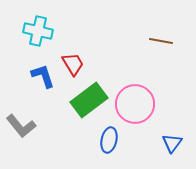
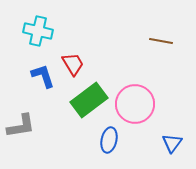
gray L-shape: rotated 60 degrees counterclockwise
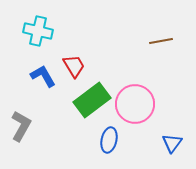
brown line: rotated 20 degrees counterclockwise
red trapezoid: moved 1 px right, 2 px down
blue L-shape: rotated 12 degrees counterclockwise
green rectangle: moved 3 px right
gray L-shape: rotated 52 degrees counterclockwise
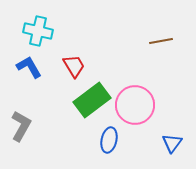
blue L-shape: moved 14 px left, 9 px up
pink circle: moved 1 px down
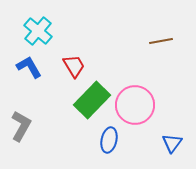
cyan cross: rotated 28 degrees clockwise
green rectangle: rotated 9 degrees counterclockwise
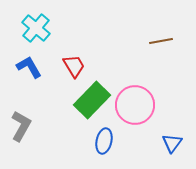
cyan cross: moved 2 px left, 3 px up
blue ellipse: moved 5 px left, 1 px down
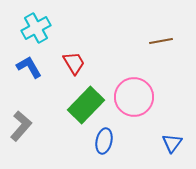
cyan cross: rotated 20 degrees clockwise
red trapezoid: moved 3 px up
green rectangle: moved 6 px left, 5 px down
pink circle: moved 1 px left, 8 px up
gray L-shape: rotated 12 degrees clockwise
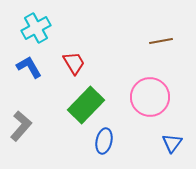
pink circle: moved 16 px right
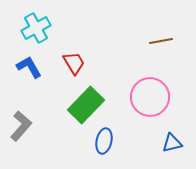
blue triangle: rotated 40 degrees clockwise
